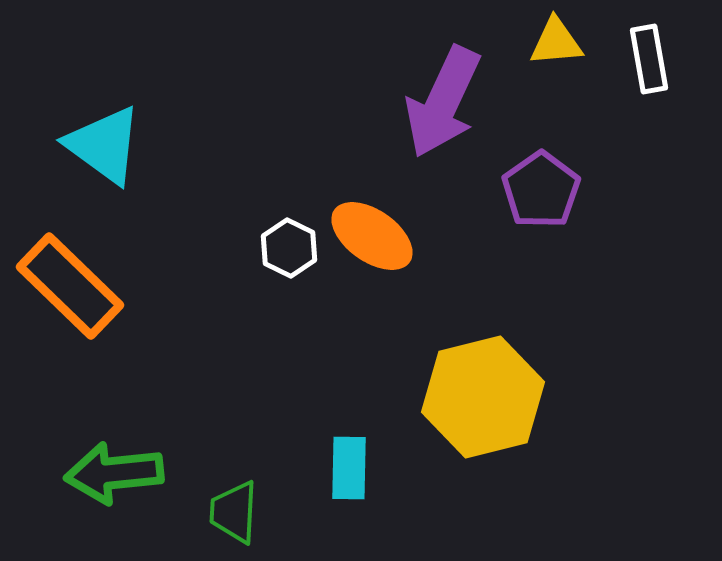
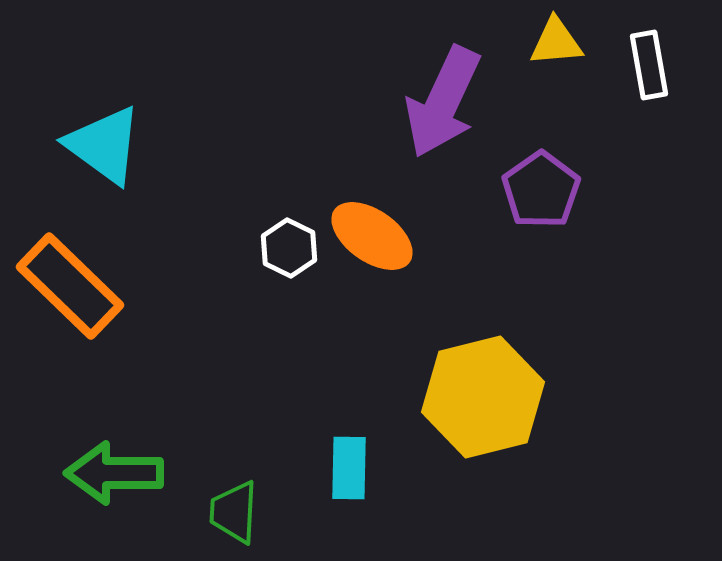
white rectangle: moved 6 px down
green arrow: rotated 6 degrees clockwise
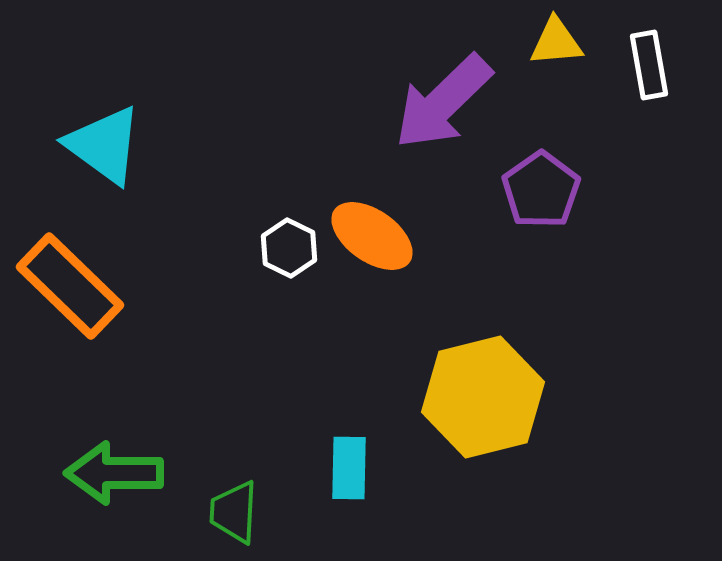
purple arrow: rotated 21 degrees clockwise
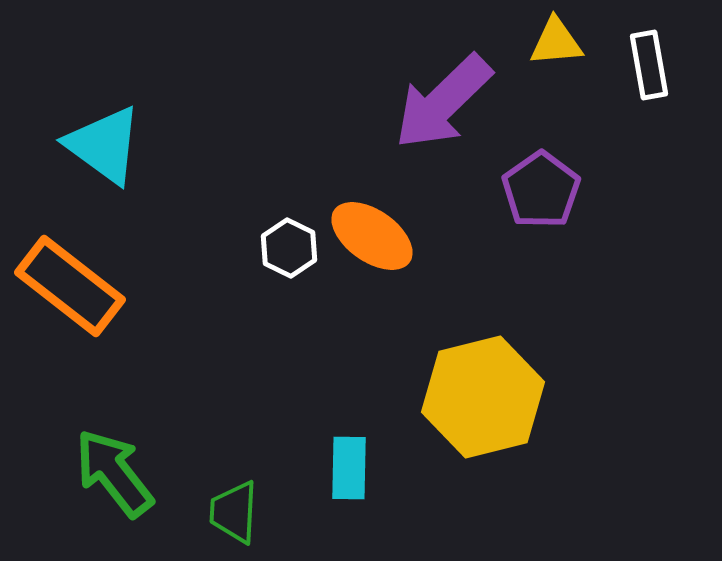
orange rectangle: rotated 6 degrees counterclockwise
green arrow: rotated 52 degrees clockwise
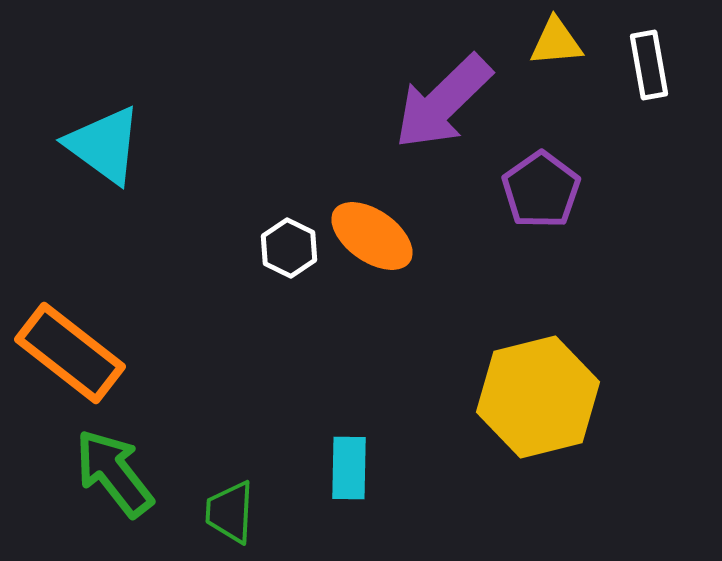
orange rectangle: moved 67 px down
yellow hexagon: moved 55 px right
green trapezoid: moved 4 px left
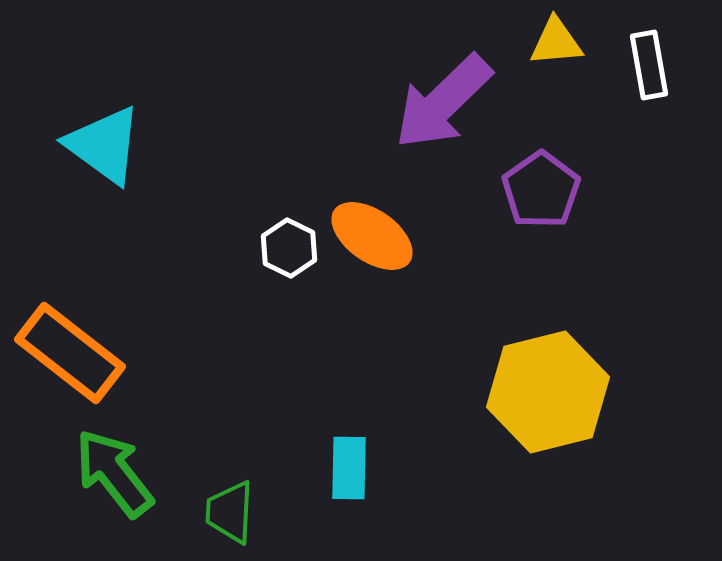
yellow hexagon: moved 10 px right, 5 px up
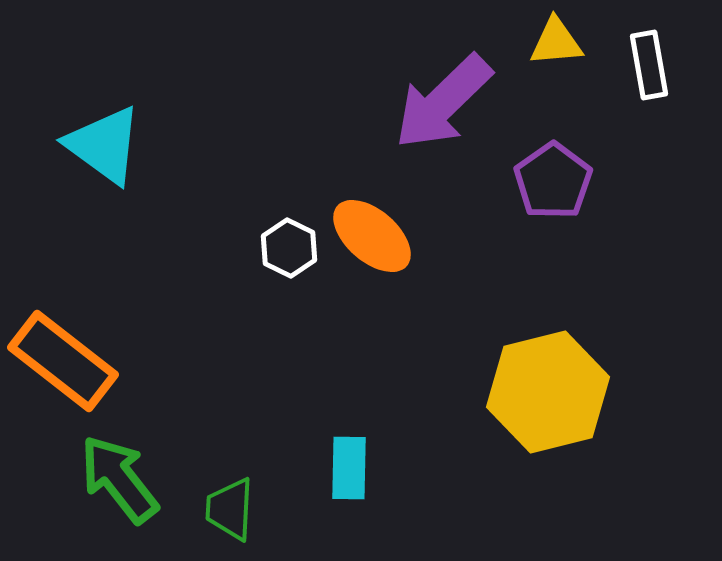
purple pentagon: moved 12 px right, 9 px up
orange ellipse: rotated 6 degrees clockwise
orange rectangle: moved 7 px left, 8 px down
green arrow: moved 5 px right, 6 px down
green trapezoid: moved 3 px up
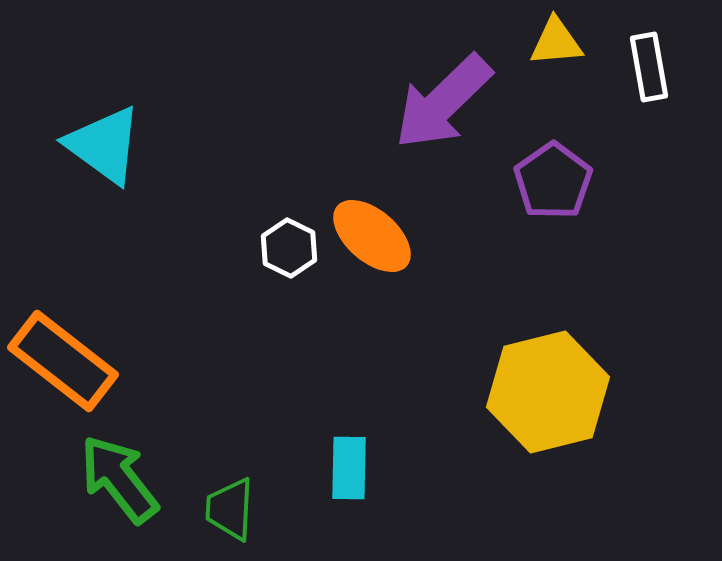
white rectangle: moved 2 px down
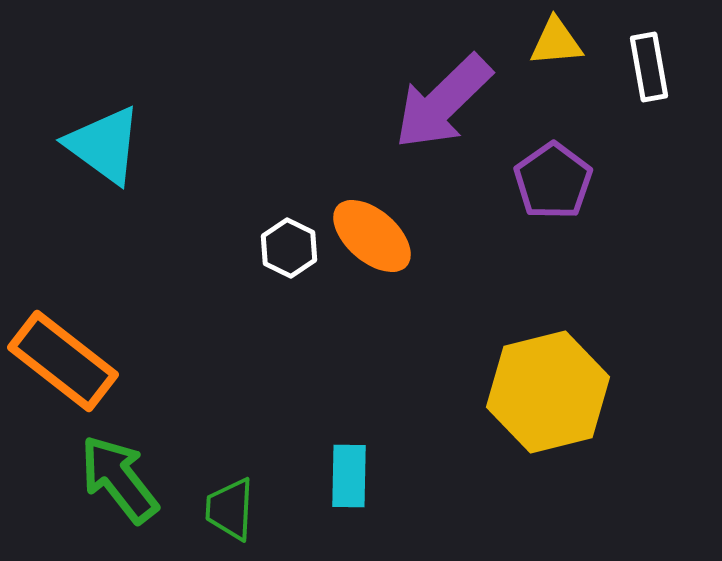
cyan rectangle: moved 8 px down
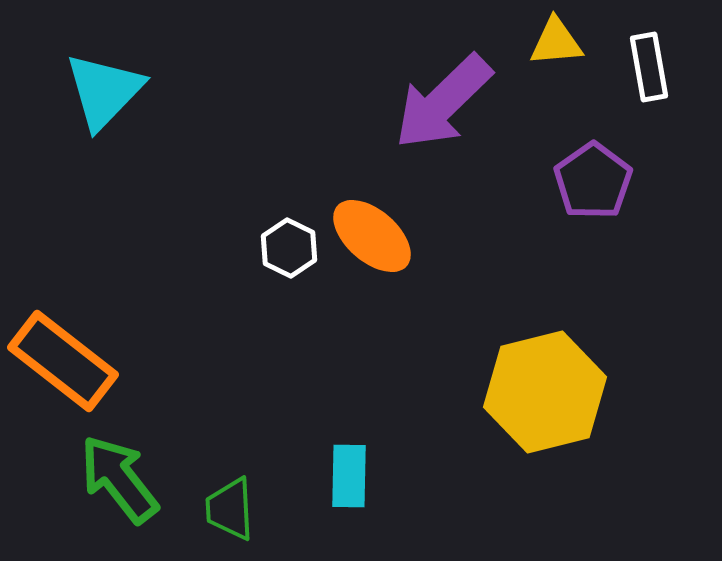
cyan triangle: moved 54 px up; rotated 38 degrees clockwise
purple pentagon: moved 40 px right
yellow hexagon: moved 3 px left
green trapezoid: rotated 6 degrees counterclockwise
